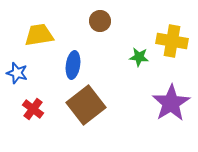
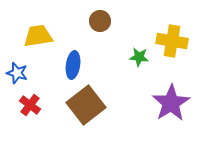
yellow trapezoid: moved 1 px left, 1 px down
red cross: moved 3 px left, 4 px up
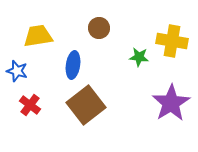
brown circle: moved 1 px left, 7 px down
blue star: moved 2 px up
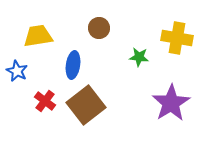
yellow cross: moved 5 px right, 3 px up
blue star: rotated 10 degrees clockwise
red cross: moved 15 px right, 4 px up
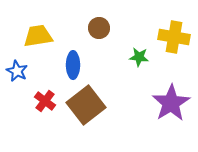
yellow cross: moved 3 px left, 1 px up
blue ellipse: rotated 8 degrees counterclockwise
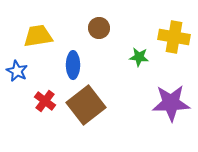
purple star: rotated 30 degrees clockwise
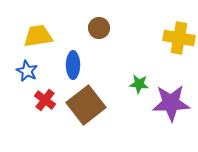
yellow cross: moved 5 px right, 1 px down
green star: moved 27 px down
blue star: moved 10 px right
red cross: moved 1 px up
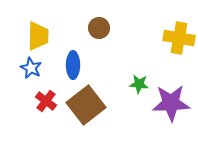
yellow trapezoid: rotated 100 degrees clockwise
blue star: moved 4 px right, 3 px up
red cross: moved 1 px right, 1 px down
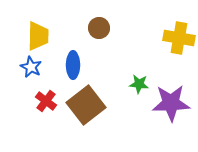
blue star: moved 1 px up
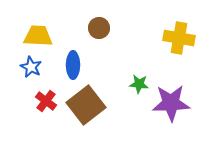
yellow trapezoid: rotated 88 degrees counterclockwise
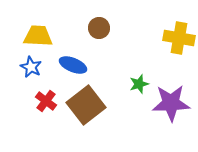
blue ellipse: rotated 68 degrees counterclockwise
green star: rotated 24 degrees counterclockwise
